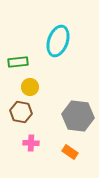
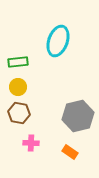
yellow circle: moved 12 px left
brown hexagon: moved 2 px left, 1 px down
gray hexagon: rotated 20 degrees counterclockwise
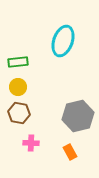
cyan ellipse: moved 5 px right
orange rectangle: rotated 28 degrees clockwise
